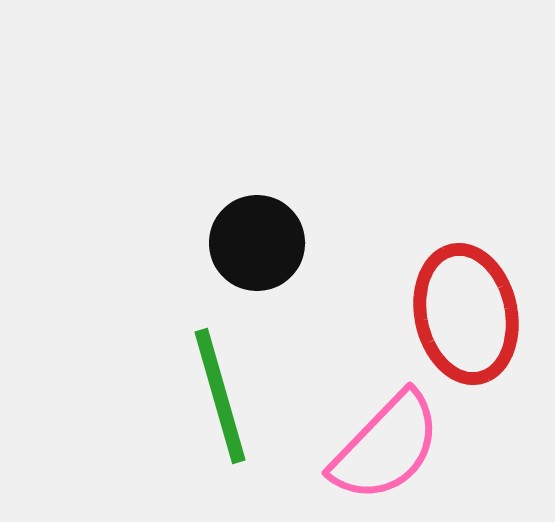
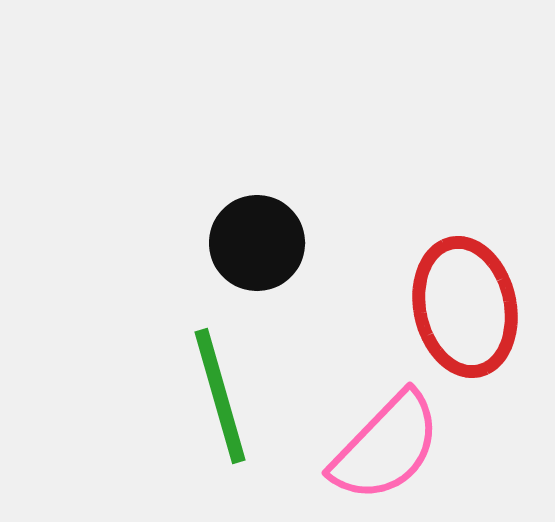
red ellipse: moved 1 px left, 7 px up
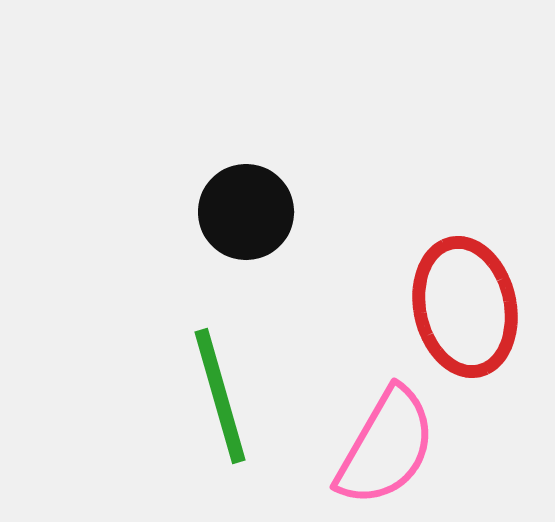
black circle: moved 11 px left, 31 px up
pink semicircle: rotated 14 degrees counterclockwise
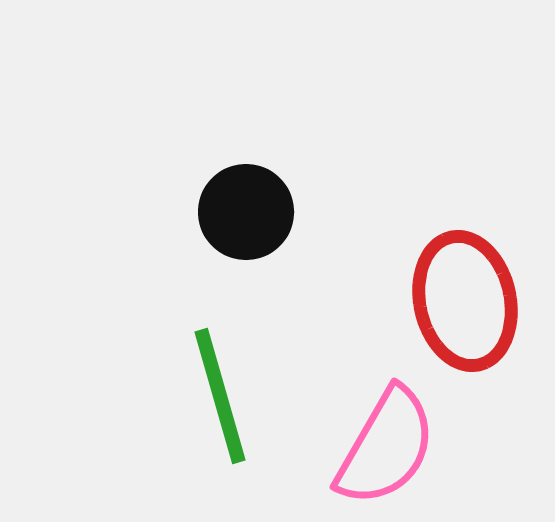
red ellipse: moved 6 px up
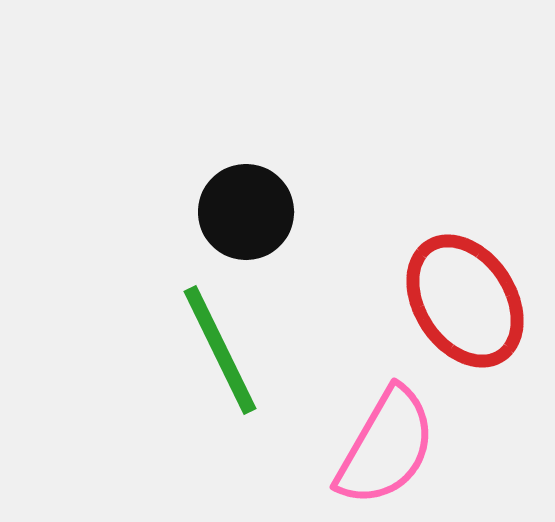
red ellipse: rotated 21 degrees counterclockwise
green line: moved 46 px up; rotated 10 degrees counterclockwise
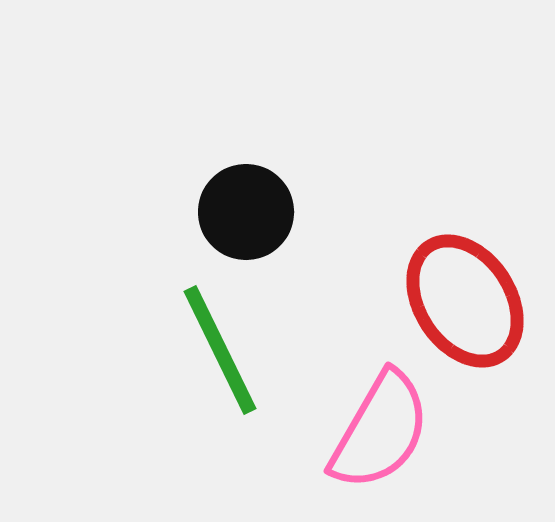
pink semicircle: moved 6 px left, 16 px up
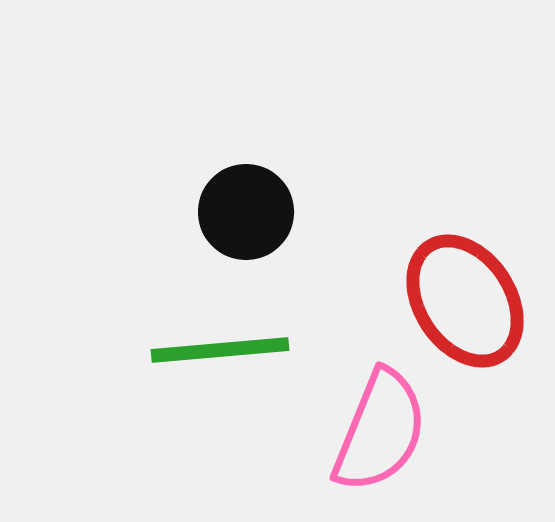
green line: rotated 69 degrees counterclockwise
pink semicircle: rotated 8 degrees counterclockwise
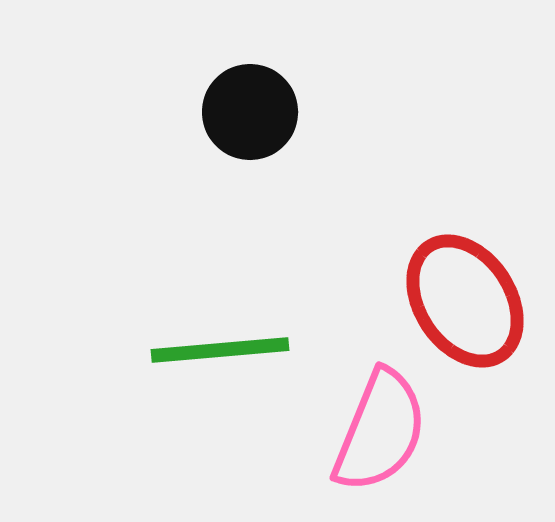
black circle: moved 4 px right, 100 px up
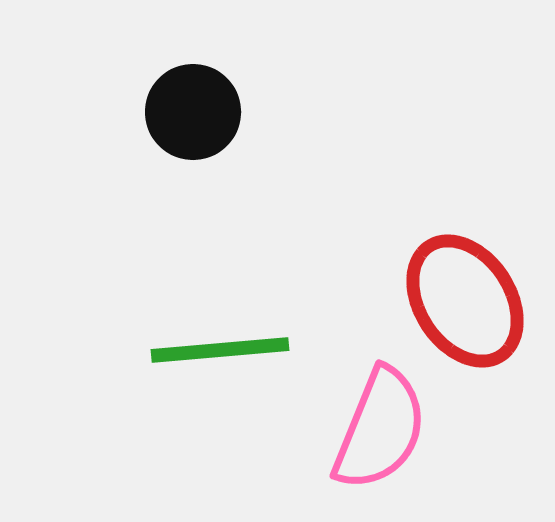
black circle: moved 57 px left
pink semicircle: moved 2 px up
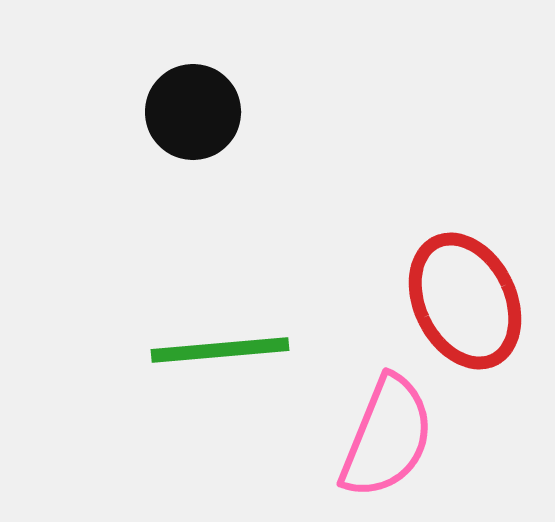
red ellipse: rotated 7 degrees clockwise
pink semicircle: moved 7 px right, 8 px down
